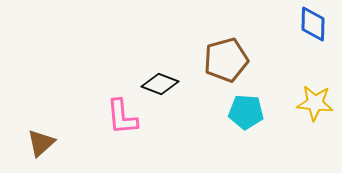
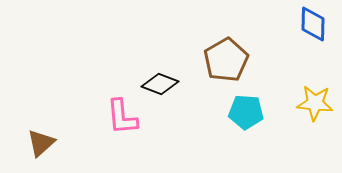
brown pentagon: rotated 15 degrees counterclockwise
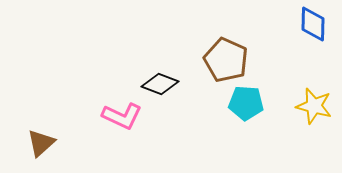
brown pentagon: rotated 18 degrees counterclockwise
yellow star: moved 1 px left, 3 px down; rotated 9 degrees clockwise
cyan pentagon: moved 9 px up
pink L-shape: moved 1 px up; rotated 60 degrees counterclockwise
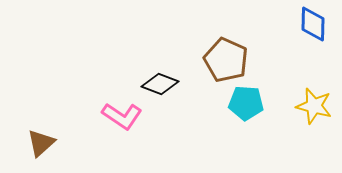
pink L-shape: rotated 9 degrees clockwise
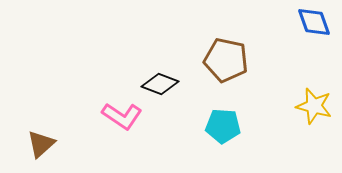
blue diamond: moved 1 px right, 2 px up; rotated 21 degrees counterclockwise
brown pentagon: rotated 12 degrees counterclockwise
cyan pentagon: moved 23 px left, 23 px down
brown triangle: moved 1 px down
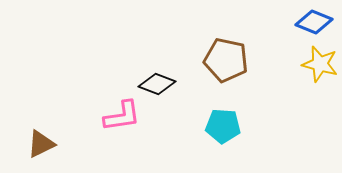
blue diamond: rotated 48 degrees counterclockwise
black diamond: moved 3 px left
yellow star: moved 6 px right, 42 px up
pink L-shape: rotated 42 degrees counterclockwise
brown triangle: rotated 16 degrees clockwise
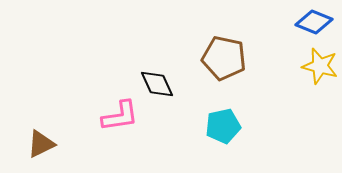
brown pentagon: moved 2 px left, 2 px up
yellow star: moved 2 px down
black diamond: rotated 45 degrees clockwise
pink L-shape: moved 2 px left
cyan pentagon: rotated 16 degrees counterclockwise
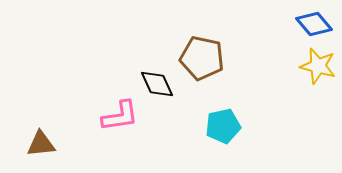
blue diamond: moved 2 px down; rotated 27 degrees clockwise
brown pentagon: moved 22 px left
yellow star: moved 2 px left
brown triangle: rotated 20 degrees clockwise
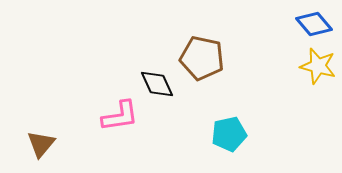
cyan pentagon: moved 6 px right, 8 px down
brown triangle: rotated 44 degrees counterclockwise
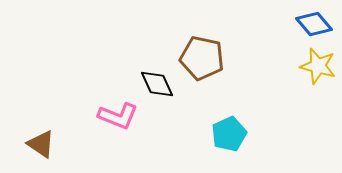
pink L-shape: moved 2 px left; rotated 30 degrees clockwise
cyan pentagon: rotated 12 degrees counterclockwise
brown triangle: rotated 36 degrees counterclockwise
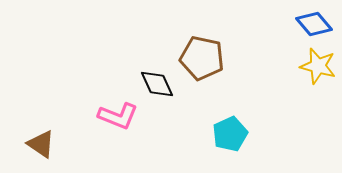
cyan pentagon: moved 1 px right
